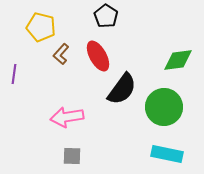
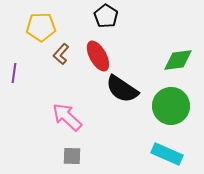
yellow pentagon: rotated 16 degrees counterclockwise
purple line: moved 1 px up
black semicircle: rotated 88 degrees clockwise
green circle: moved 7 px right, 1 px up
pink arrow: rotated 52 degrees clockwise
cyan rectangle: rotated 12 degrees clockwise
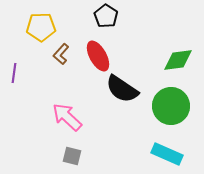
gray square: rotated 12 degrees clockwise
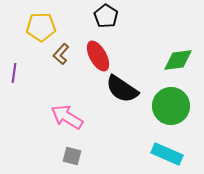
pink arrow: rotated 12 degrees counterclockwise
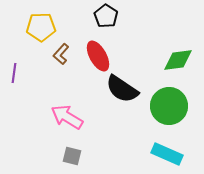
green circle: moved 2 px left
